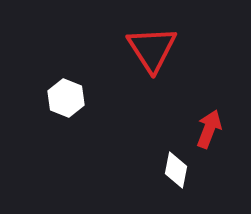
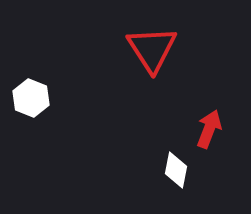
white hexagon: moved 35 px left
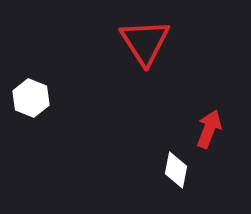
red triangle: moved 7 px left, 7 px up
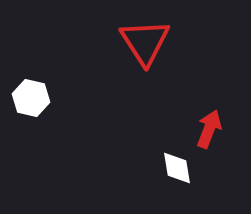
white hexagon: rotated 9 degrees counterclockwise
white diamond: moved 1 px right, 2 px up; rotated 21 degrees counterclockwise
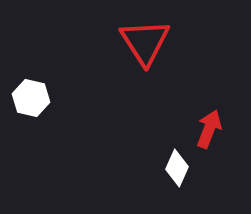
white diamond: rotated 33 degrees clockwise
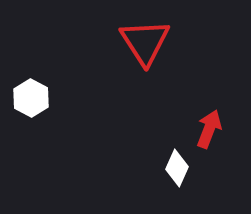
white hexagon: rotated 15 degrees clockwise
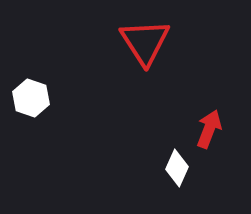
white hexagon: rotated 9 degrees counterclockwise
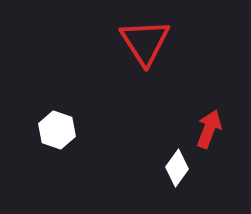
white hexagon: moved 26 px right, 32 px down
white diamond: rotated 12 degrees clockwise
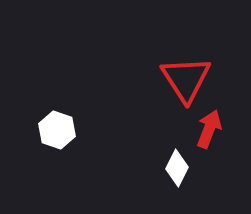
red triangle: moved 41 px right, 37 px down
white diamond: rotated 9 degrees counterclockwise
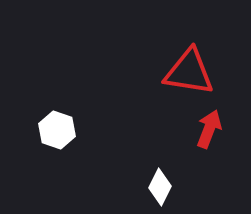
red triangle: moved 3 px right, 7 px up; rotated 48 degrees counterclockwise
white diamond: moved 17 px left, 19 px down
